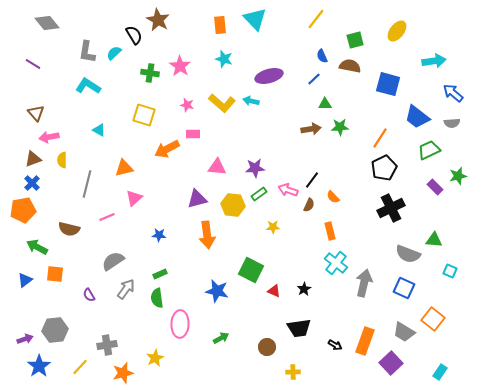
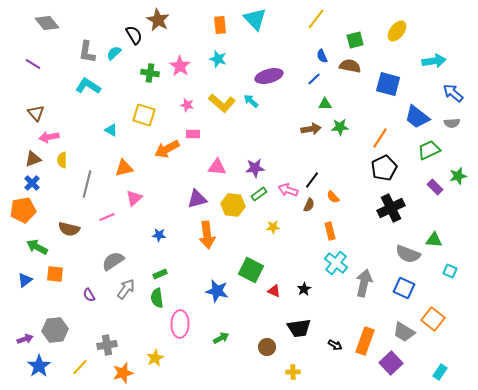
cyan star at (224, 59): moved 6 px left
cyan arrow at (251, 101): rotated 28 degrees clockwise
cyan triangle at (99, 130): moved 12 px right
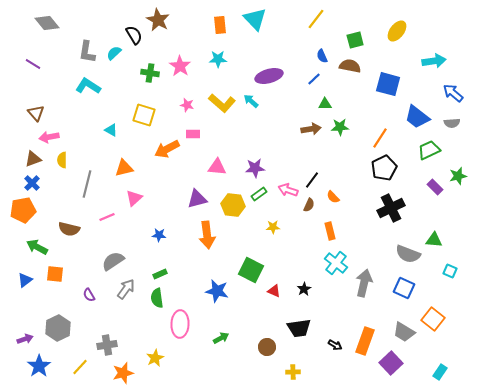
cyan star at (218, 59): rotated 18 degrees counterclockwise
gray hexagon at (55, 330): moved 3 px right, 2 px up; rotated 20 degrees counterclockwise
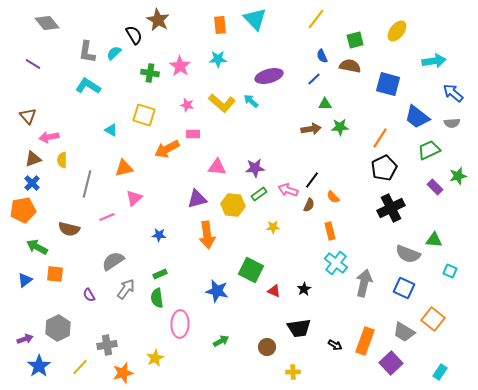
brown triangle at (36, 113): moved 8 px left, 3 px down
green arrow at (221, 338): moved 3 px down
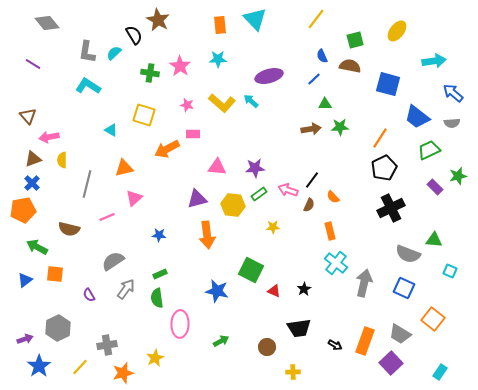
gray trapezoid at (404, 332): moved 4 px left, 2 px down
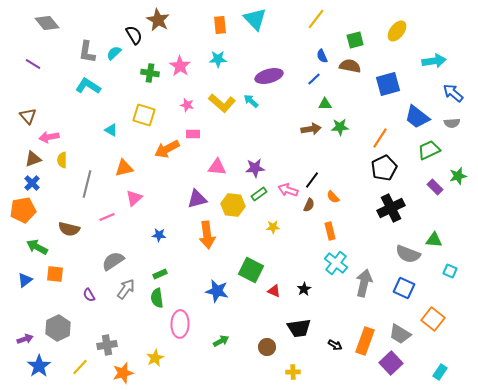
blue square at (388, 84): rotated 30 degrees counterclockwise
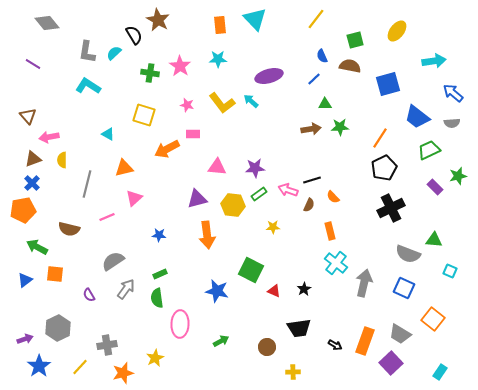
yellow L-shape at (222, 103): rotated 12 degrees clockwise
cyan triangle at (111, 130): moved 3 px left, 4 px down
black line at (312, 180): rotated 36 degrees clockwise
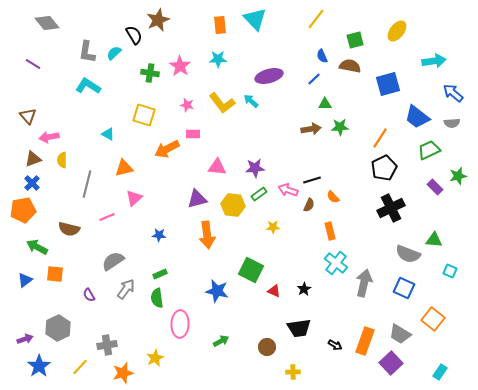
brown star at (158, 20): rotated 20 degrees clockwise
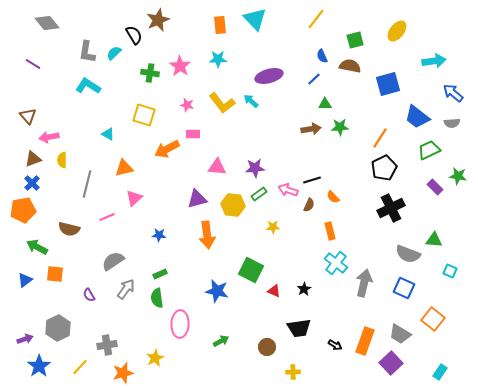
green star at (458, 176): rotated 24 degrees clockwise
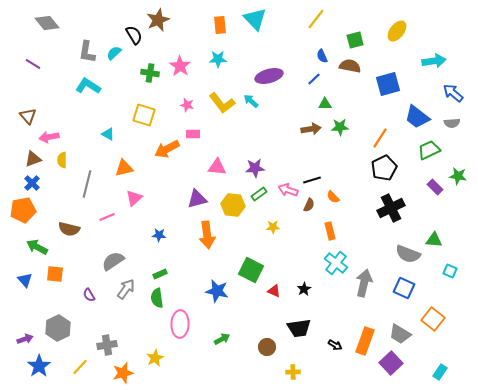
blue triangle at (25, 280): rotated 35 degrees counterclockwise
green arrow at (221, 341): moved 1 px right, 2 px up
